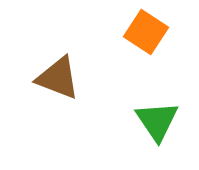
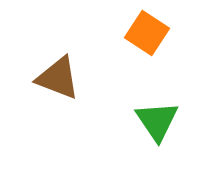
orange square: moved 1 px right, 1 px down
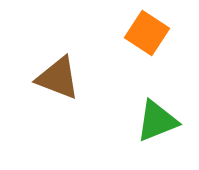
green triangle: rotated 42 degrees clockwise
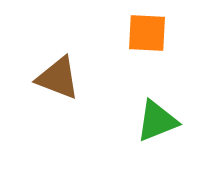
orange square: rotated 30 degrees counterclockwise
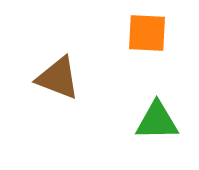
green triangle: rotated 21 degrees clockwise
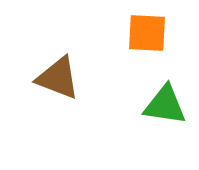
green triangle: moved 8 px right, 16 px up; rotated 9 degrees clockwise
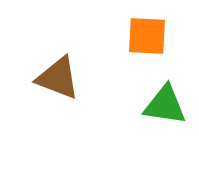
orange square: moved 3 px down
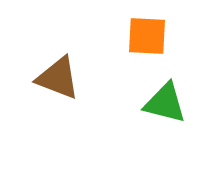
green triangle: moved 2 px up; rotated 6 degrees clockwise
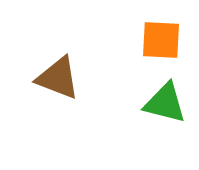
orange square: moved 14 px right, 4 px down
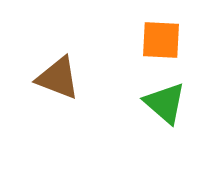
green triangle: rotated 27 degrees clockwise
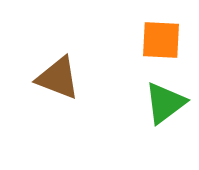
green triangle: rotated 42 degrees clockwise
